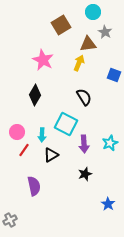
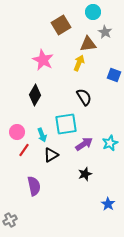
cyan square: rotated 35 degrees counterclockwise
cyan arrow: rotated 24 degrees counterclockwise
purple arrow: rotated 120 degrees counterclockwise
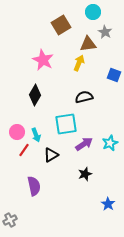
black semicircle: rotated 72 degrees counterclockwise
cyan arrow: moved 6 px left
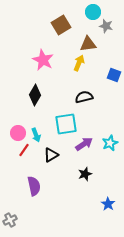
gray star: moved 1 px right, 6 px up; rotated 16 degrees counterclockwise
pink circle: moved 1 px right, 1 px down
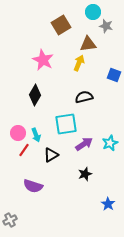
purple semicircle: moved 1 px left; rotated 120 degrees clockwise
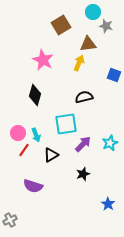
black diamond: rotated 15 degrees counterclockwise
purple arrow: moved 1 px left; rotated 12 degrees counterclockwise
black star: moved 2 px left
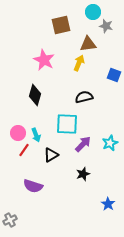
brown square: rotated 18 degrees clockwise
pink star: moved 1 px right
cyan square: moved 1 px right; rotated 10 degrees clockwise
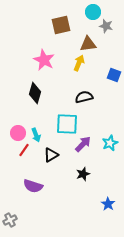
black diamond: moved 2 px up
